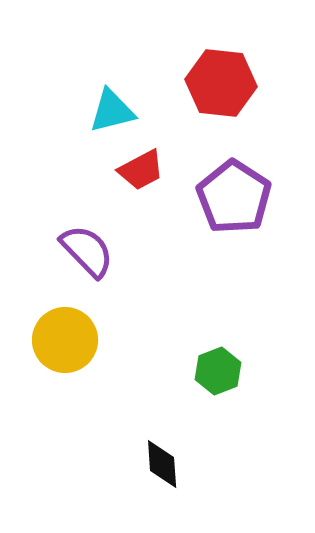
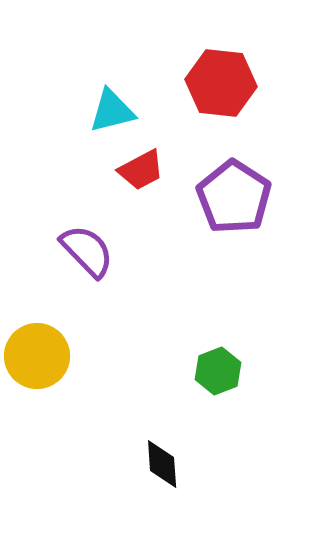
yellow circle: moved 28 px left, 16 px down
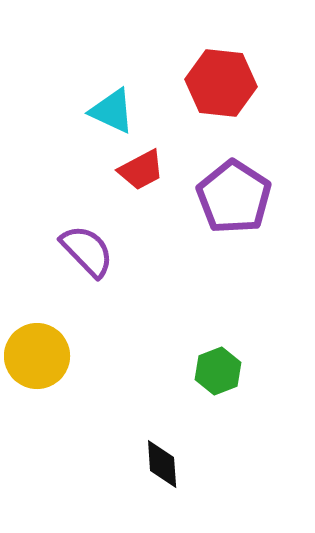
cyan triangle: rotated 39 degrees clockwise
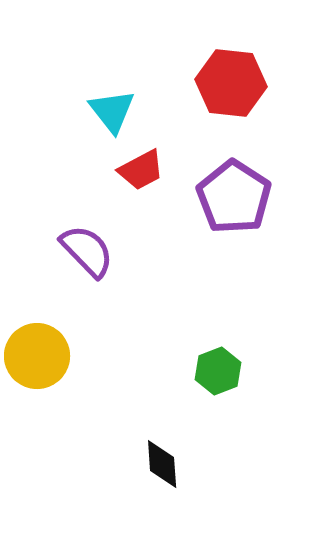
red hexagon: moved 10 px right
cyan triangle: rotated 27 degrees clockwise
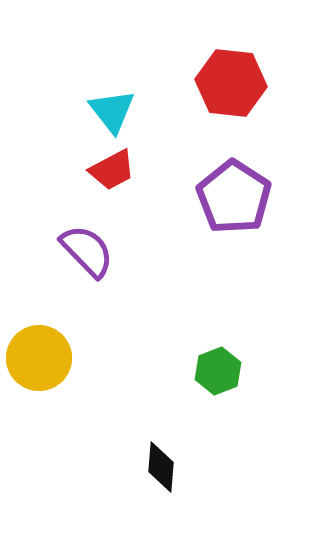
red trapezoid: moved 29 px left
yellow circle: moved 2 px right, 2 px down
black diamond: moved 1 px left, 3 px down; rotated 9 degrees clockwise
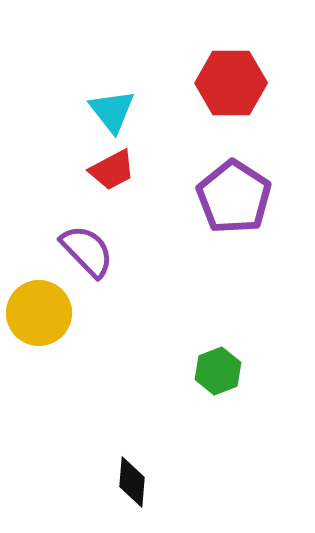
red hexagon: rotated 6 degrees counterclockwise
yellow circle: moved 45 px up
black diamond: moved 29 px left, 15 px down
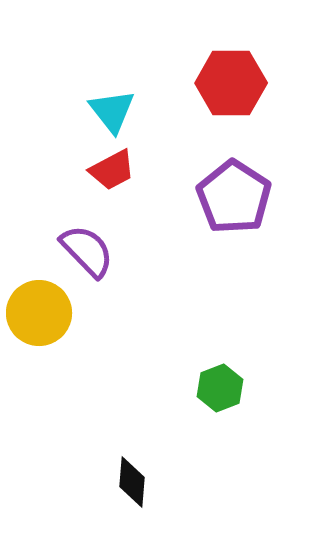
green hexagon: moved 2 px right, 17 px down
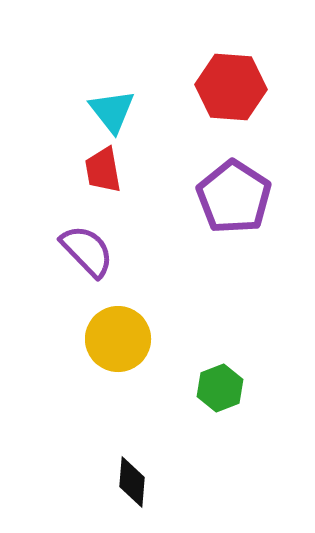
red hexagon: moved 4 px down; rotated 4 degrees clockwise
red trapezoid: moved 9 px left; rotated 108 degrees clockwise
yellow circle: moved 79 px right, 26 px down
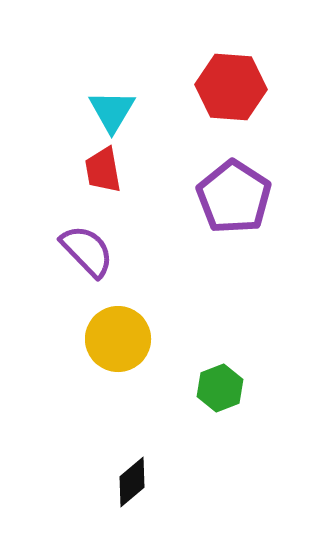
cyan triangle: rotated 9 degrees clockwise
black diamond: rotated 45 degrees clockwise
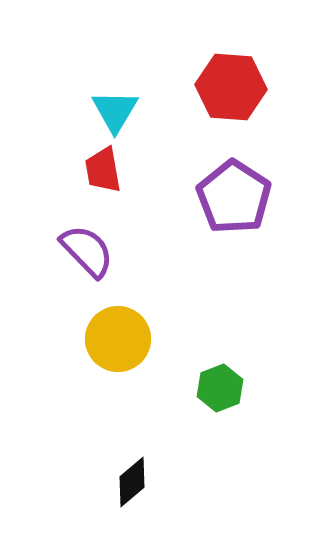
cyan triangle: moved 3 px right
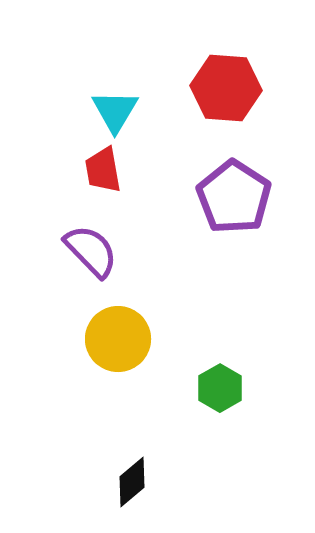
red hexagon: moved 5 px left, 1 px down
purple semicircle: moved 4 px right
green hexagon: rotated 9 degrees counterclockwise
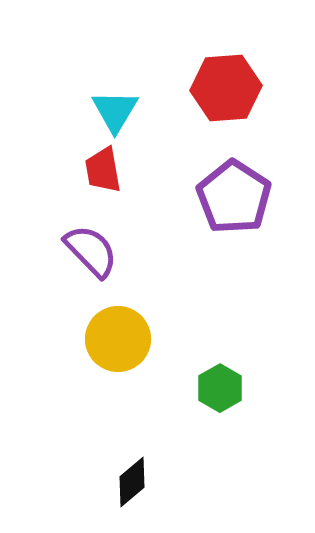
red hexagon: rotated 8 degrees counterclockwise
